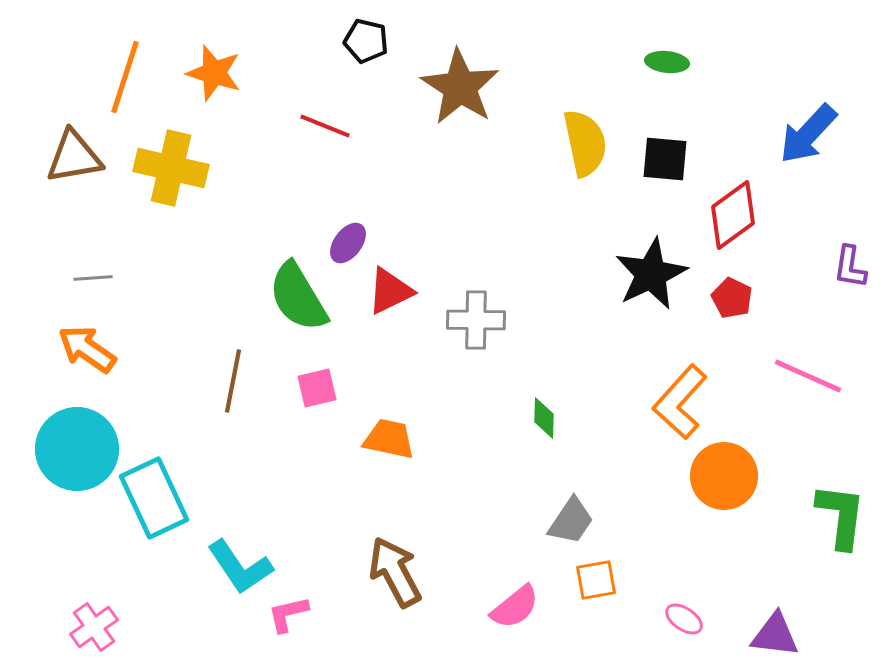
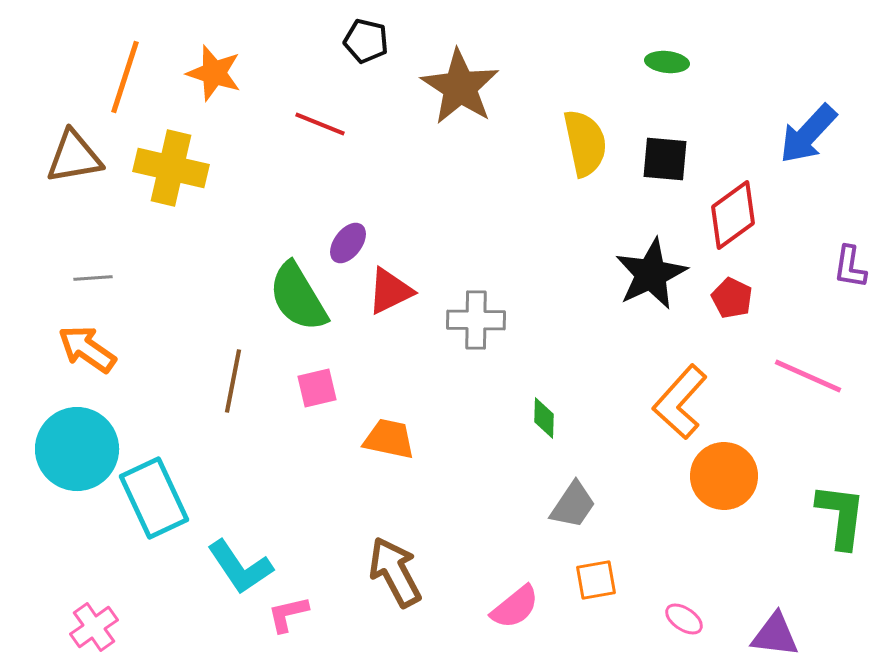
red line: moved 5 px left, 2 px up
gray trapezoid: moved 2 px right, 16 px up
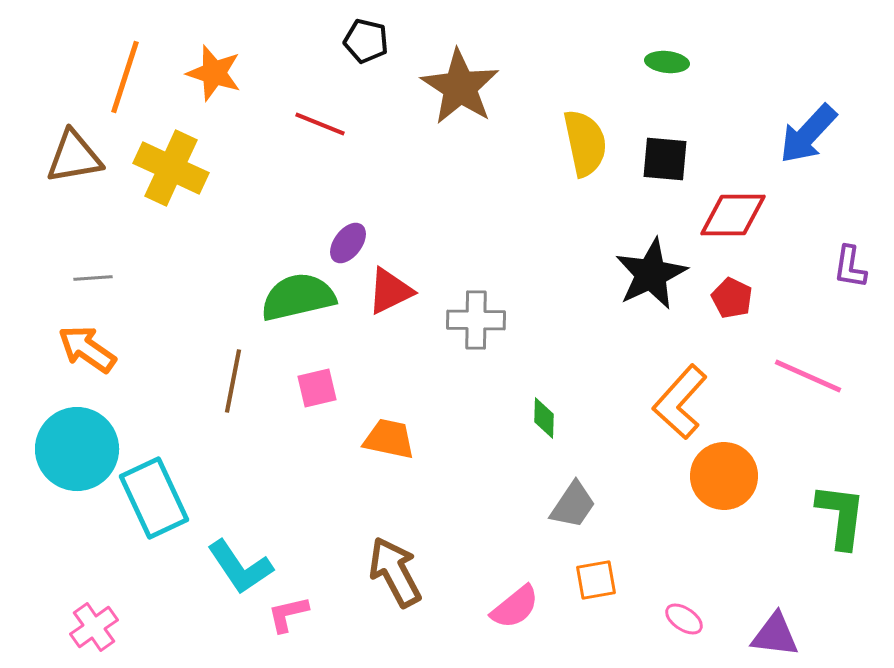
yellow cross: rotated 12 degrees clockwise
red diamond: rotated 36 degrees clockwise
green semicircle: rotated 108 degrees clockwise
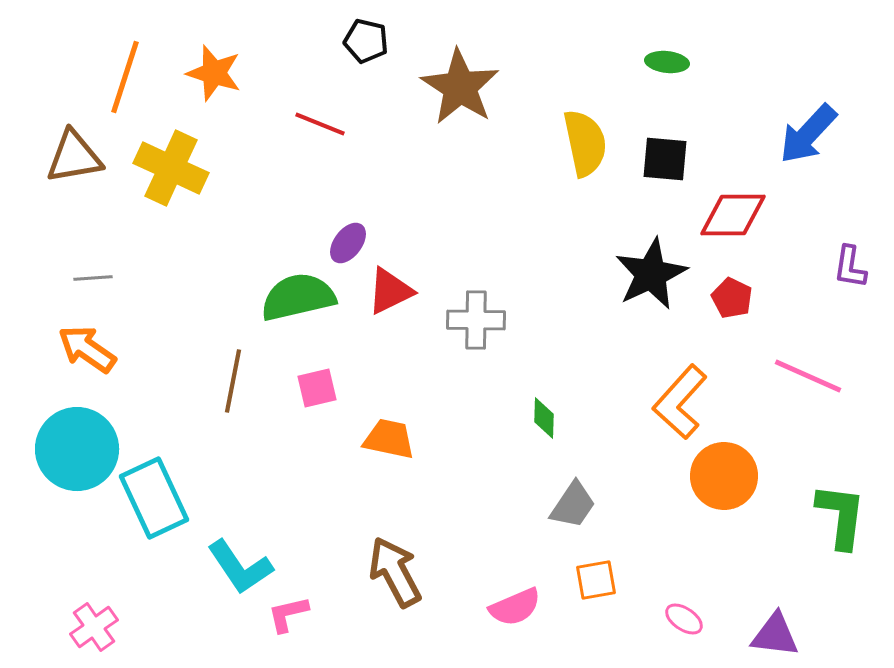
pink semicircle: rotated 16 degrees clockwise
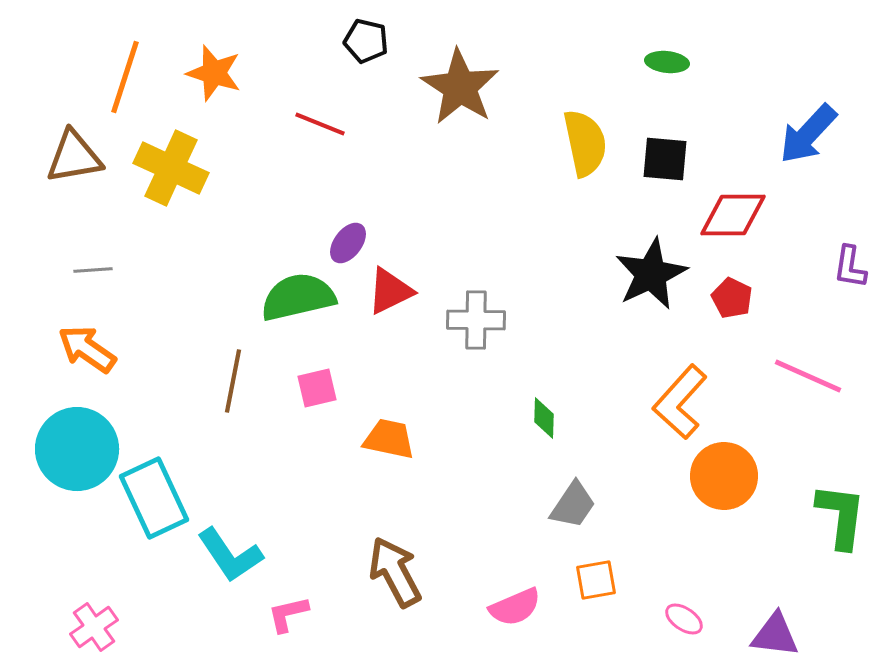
gray line: moved 8 px up
cyan L-shape: moved 10 px left, 12 px up
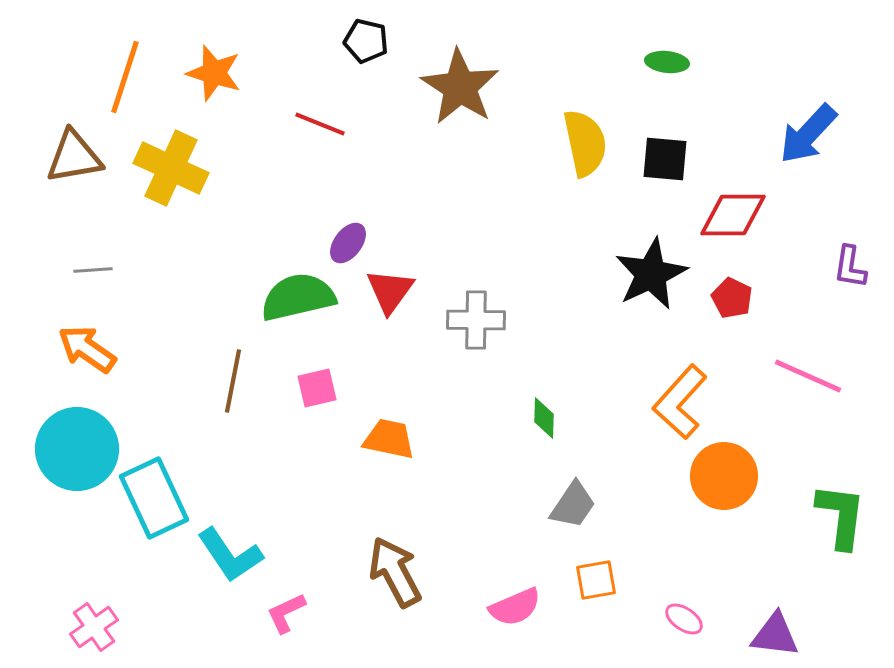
red triangle: rotated 28 degrees counterclockwise
pink L-shape: moved 2 px left, 1 px up; rotated 12 degrees counterclockwise
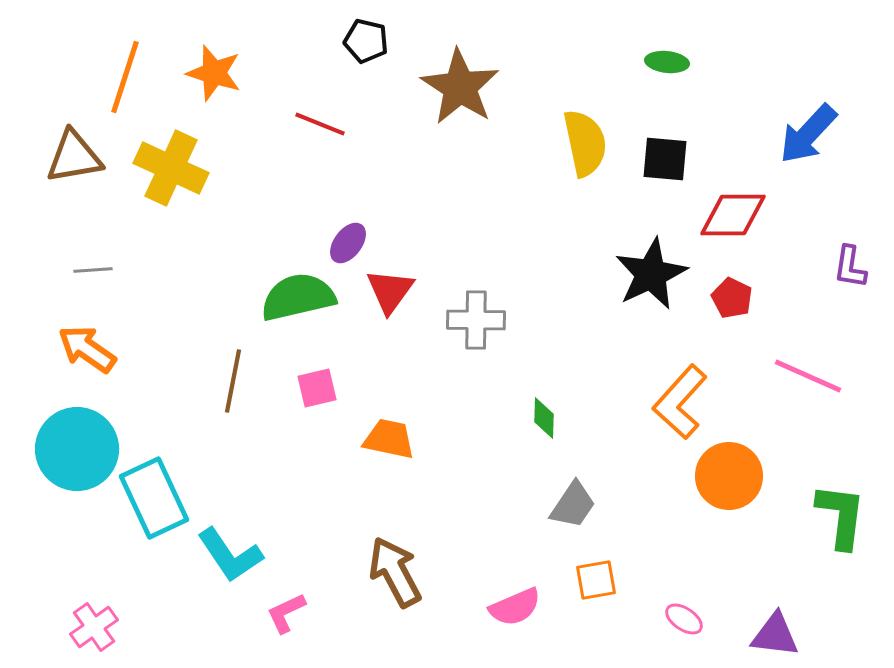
orange circle: moved 5 px right
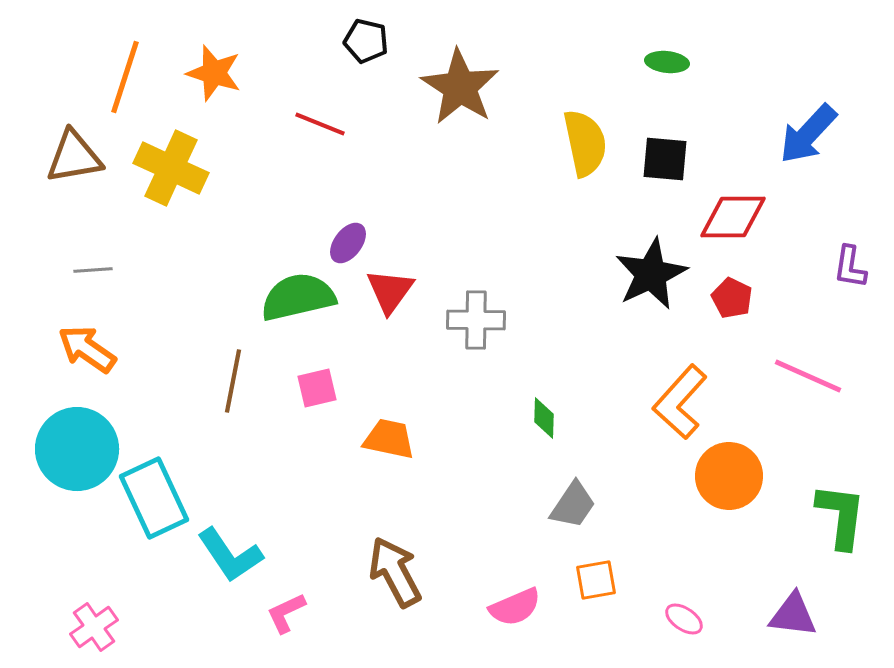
red diamond: moved 2 px down
purple triangle: moved 18 px right, 20 px up
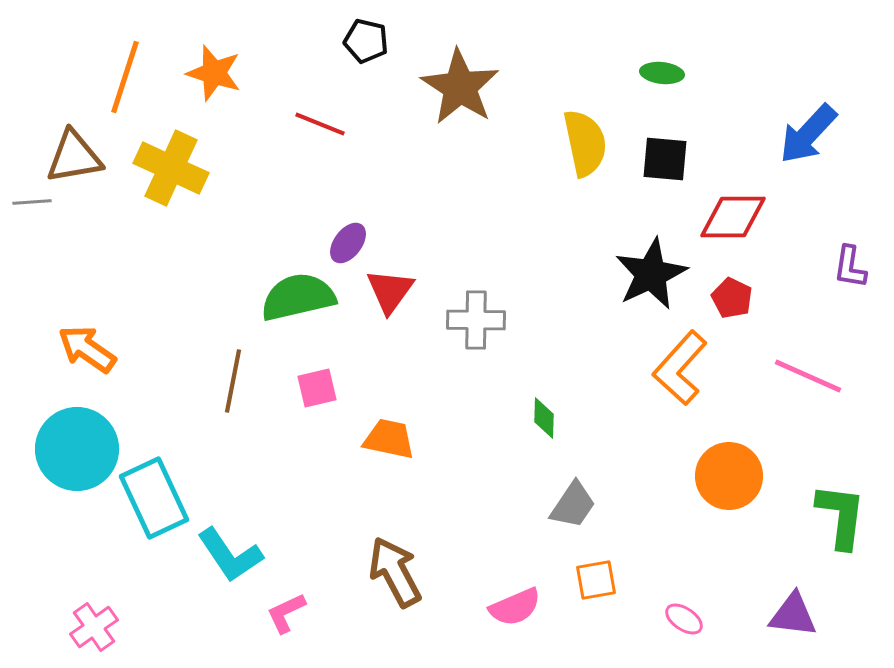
green ellipse: moved 5 px left, 11 px down
gray line: moved 61 px left, 68 px up
orange L-shape: moved 34 px up
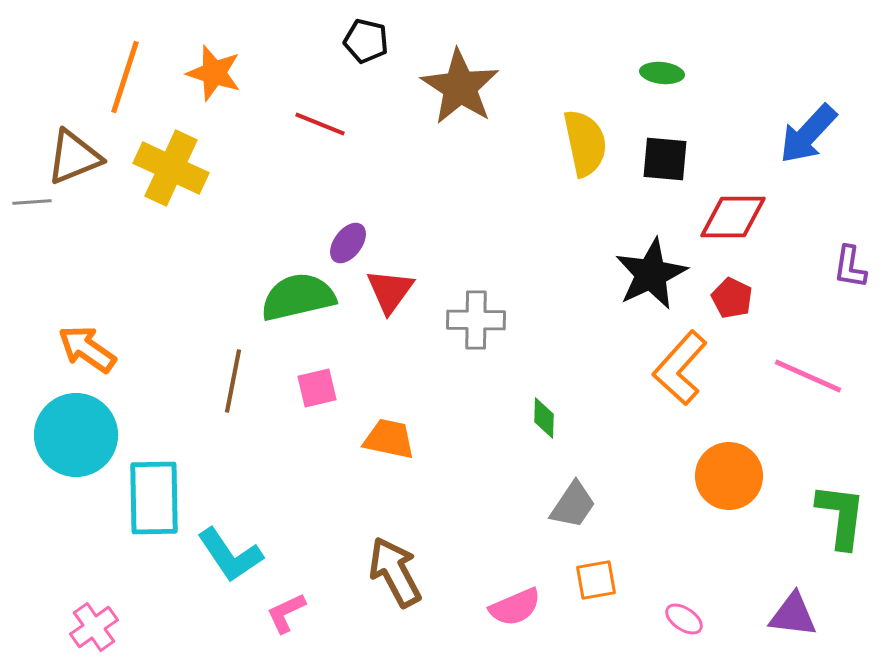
brown triangle: rotated 12 degrees counterclockwise
cyan circle: moved 1 px left, 14 px up
cyan rectangle: rotated 24 degrees clockwise
